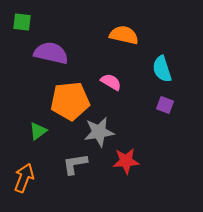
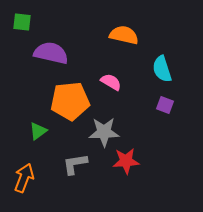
gray star: moved 5 px right; rotated 8 degrees clockwise
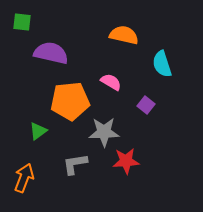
cyan semicircle: moved 5 px up
purple square: moved 19 px left; rotated 18 degrees clockwise
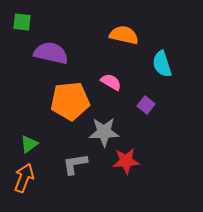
green triangle: moved 9 px left, 13 px down
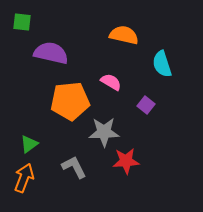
gray L-shape: moved 1 px left, 3 px down; rotated 72 degrees clockwise
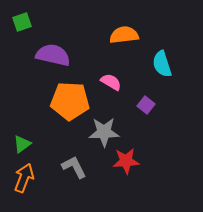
green square: rotated 24 degrees counterclockwise
orange semicircle: rotated 20 degrees counterclockwise
purple semicircle: moved 2 px right, 2 px down
orange pentagon: rotated 9 degrees clockwise
green triangle: moved 7 px left
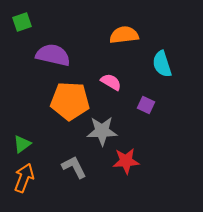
purple square: rotated 12 degrees counterclockwise
gray star: moved 2 px left, 1 px up
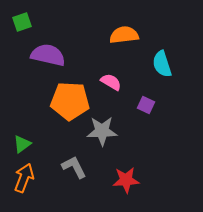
purple semicircle: moved 5 px left
red star: moved 19 px down
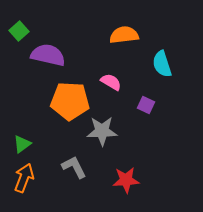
green square: moved 3 px left, 9 px down; rotated 24 degrees counterclockwise
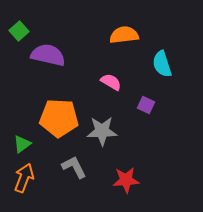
orange pentagon: moved 11 px left, 17 px down
